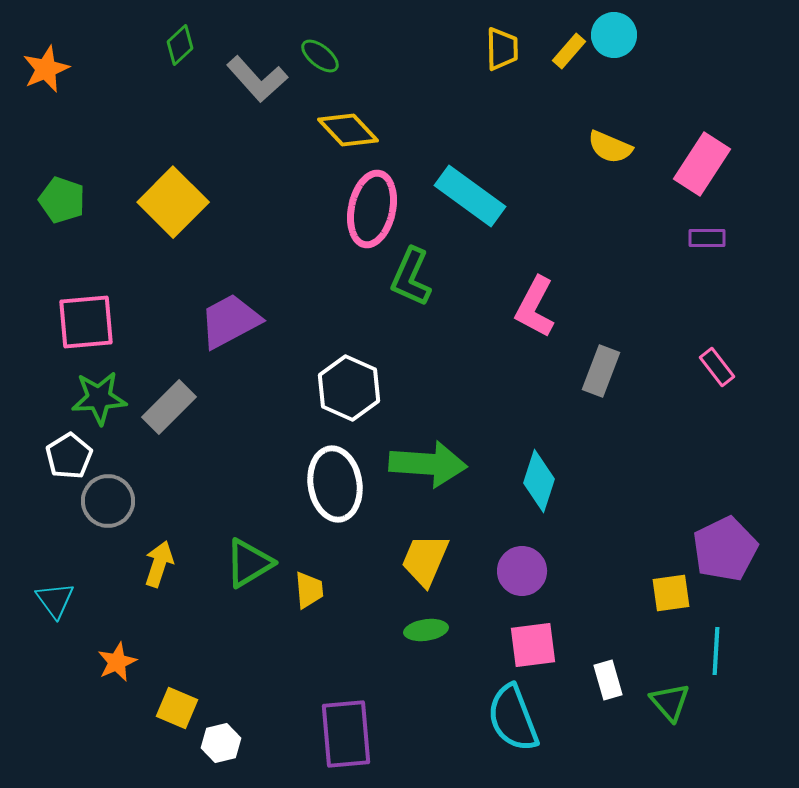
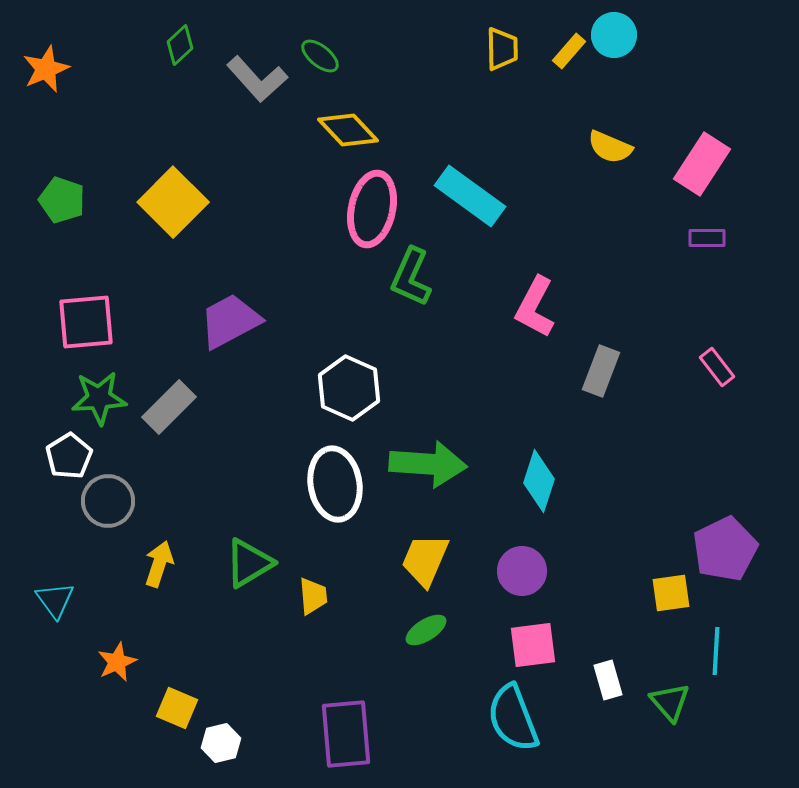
yellow trapezoid at (309, 590): moved 4 px right, 6 px down
green ellipse at (426, 630): rotated 24 degrees counterclockwise
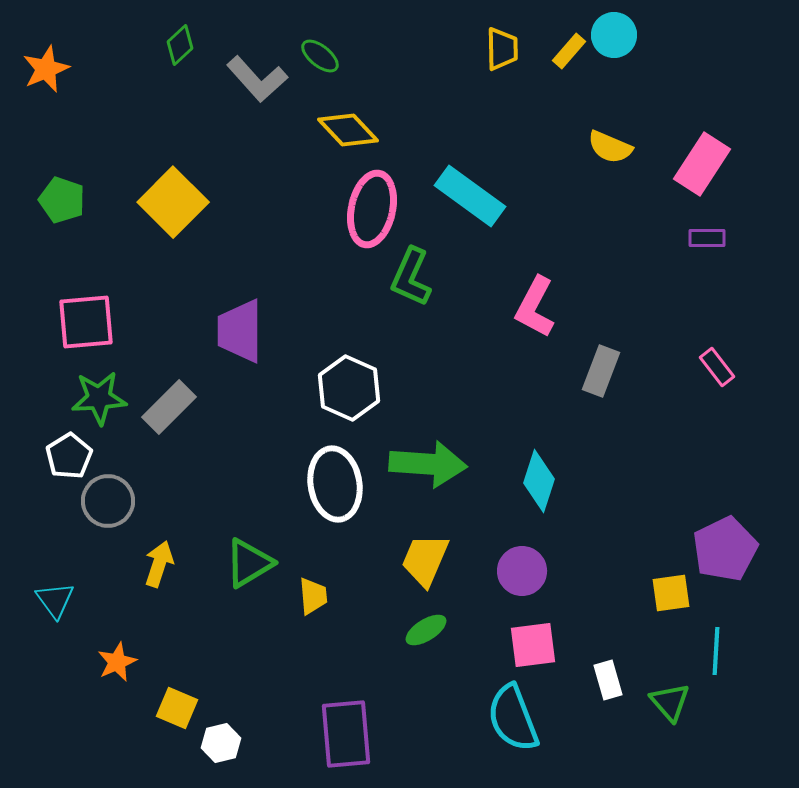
purple trapezoid at (230, 321): moved 10 px right, 10 px down; rotated 62 degrees counterclockwise
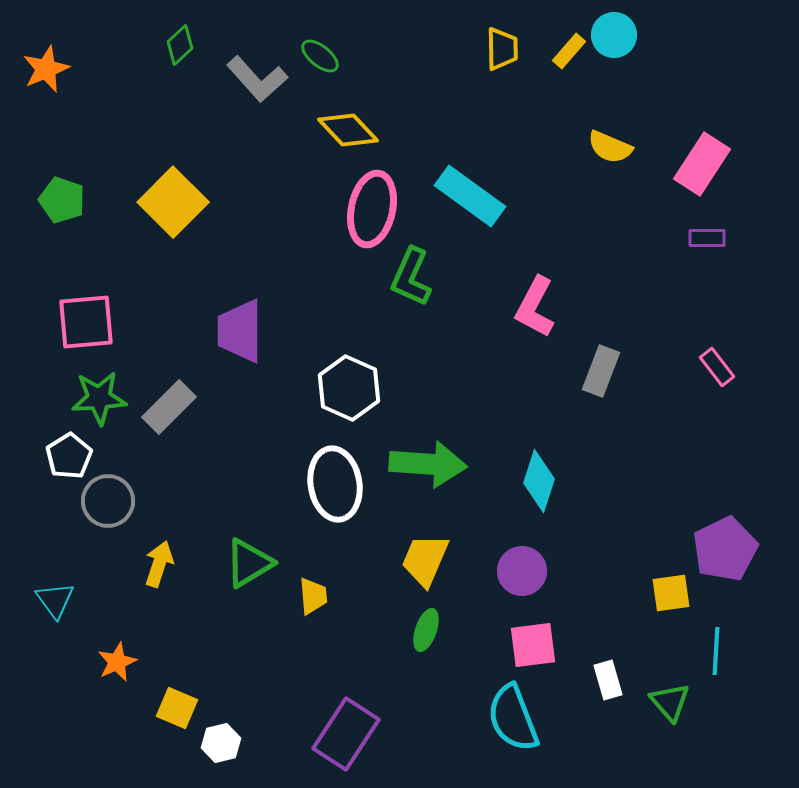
green ellipse at (426, 630): rotated 39 degrees counterclockwise
purple rectangle at (346, 734): rotated 38 degrees clockwise
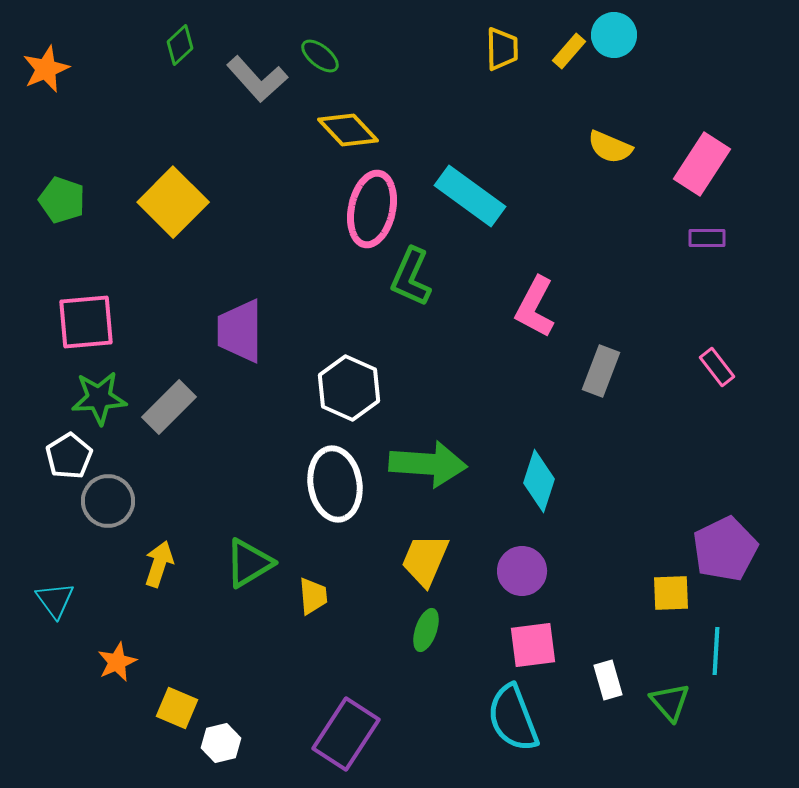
yellow square at (671, 593): rotated 6 degrees clockwise
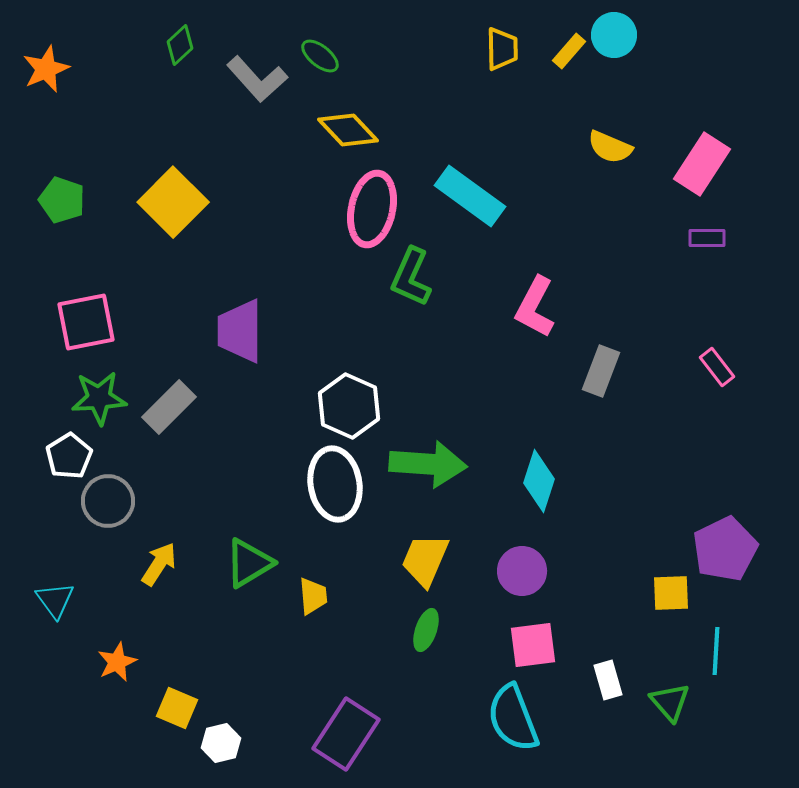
pink square at (86, 322): rotated 6 degrees counterclockwise
white hexagon at (349, 388): moved 18 px down
yellow arrow at (159, 564): rotated 15 degrees clockwise
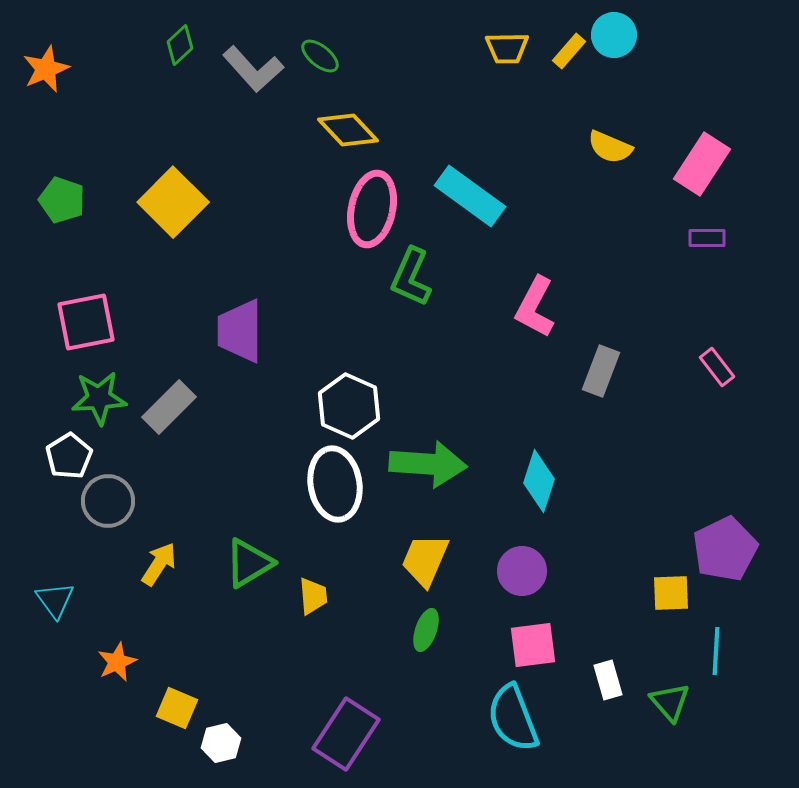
yellow trapezoid at (502, 49): moved 5 px right, 1 px up; rotated 90 degrees clockwise
gray L-shape at (257, 79): moved 4 px left, 10 px up
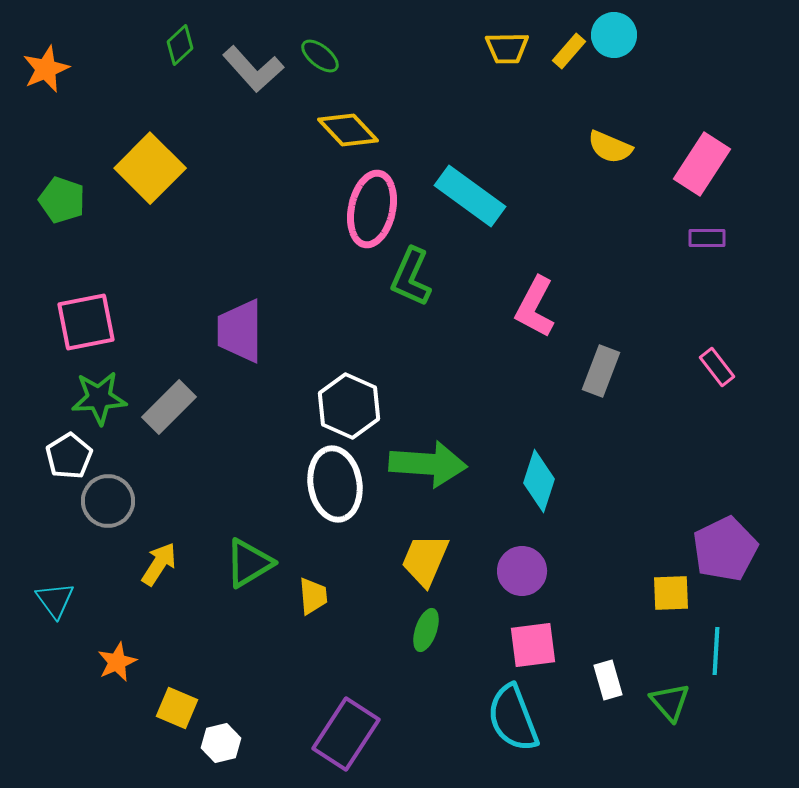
yellow square at (173, 202): moved 23 px left, 34 px up
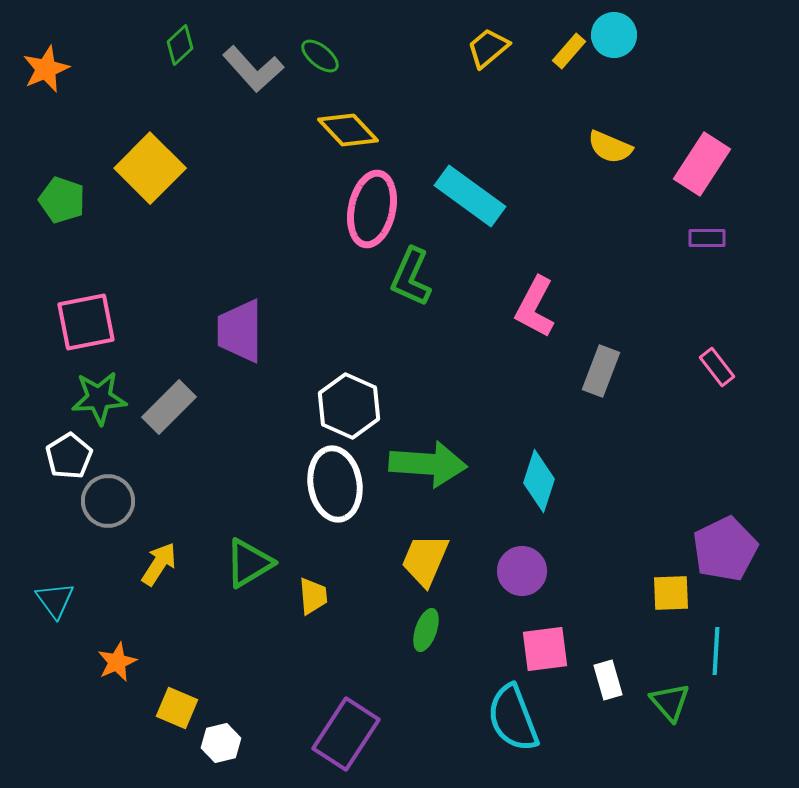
yellow trapezoid at (507, 48): moved 19 px left; rotated 141 degrees clockwise
pink square at (533, 645): moved 12 px right, 4 px down
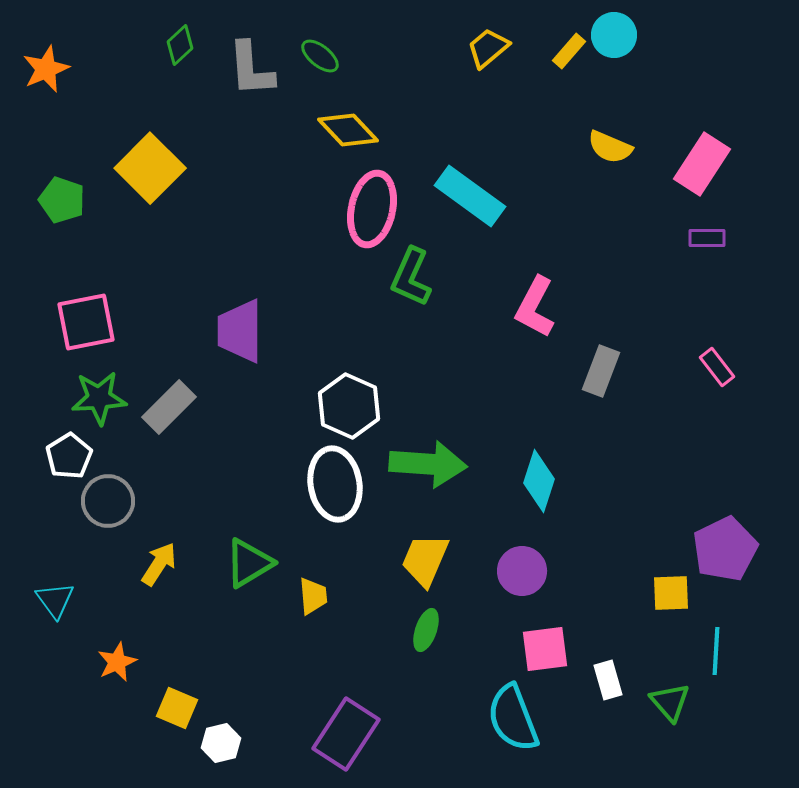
gray L-shape at (253, 69): moved 2 px left; rotated 38 degrees clockwise
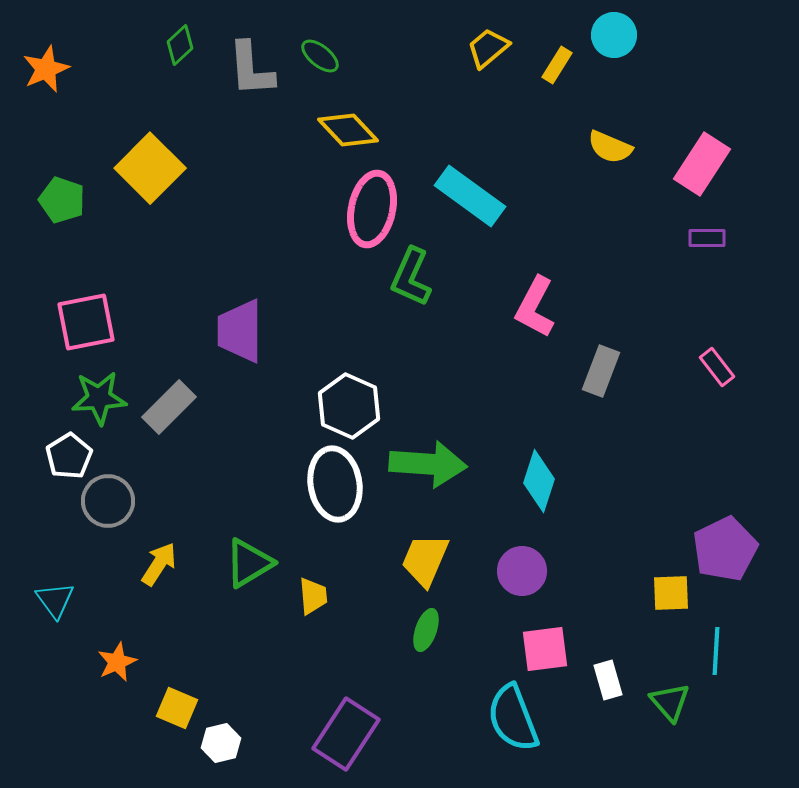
yellow rectangle at (569, 51): moved 12 px left, 14 px down; rotated 9 degrees counterclockwise
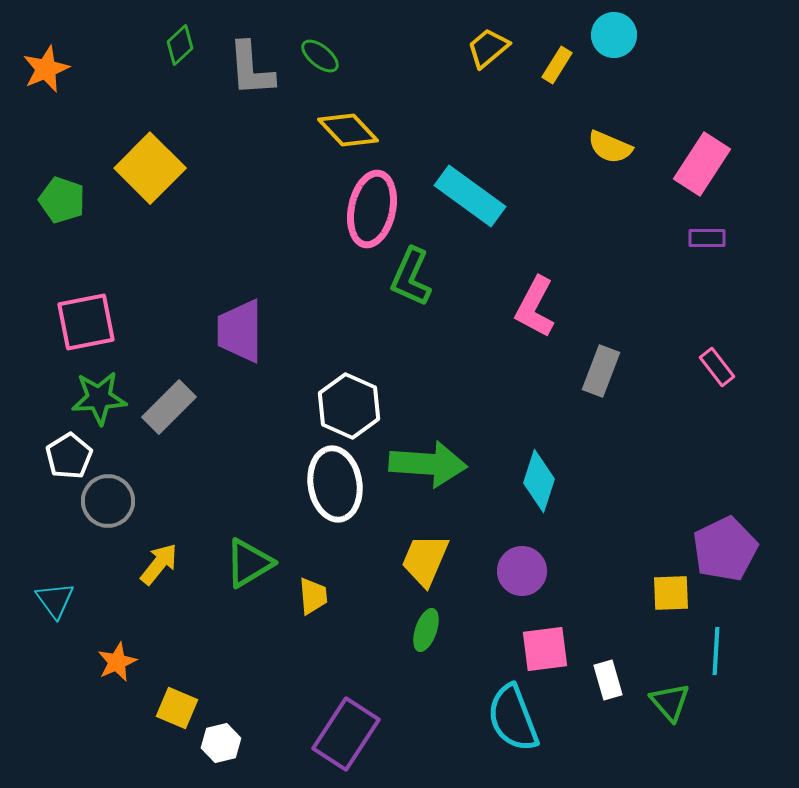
yellow arrow at (159, 564): rotated 6 degrees clockwise
